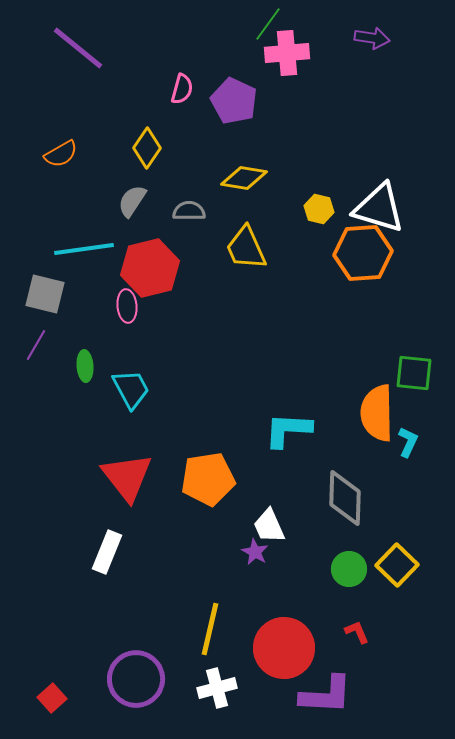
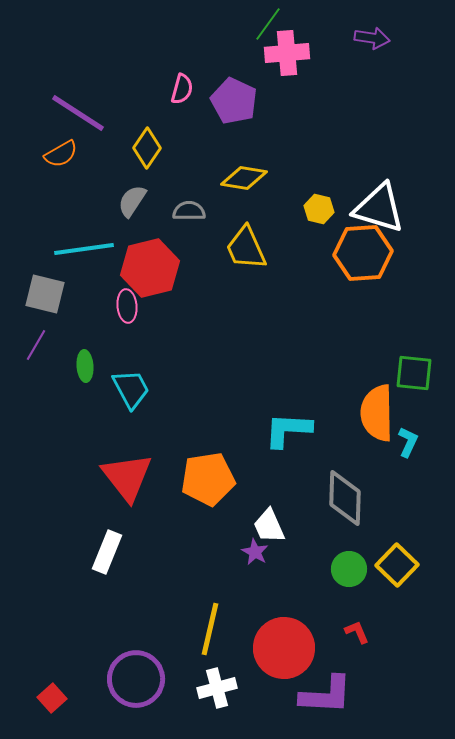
purple line at (78, 48): moved 65 px down; rotated 6 degrees counterclockwise
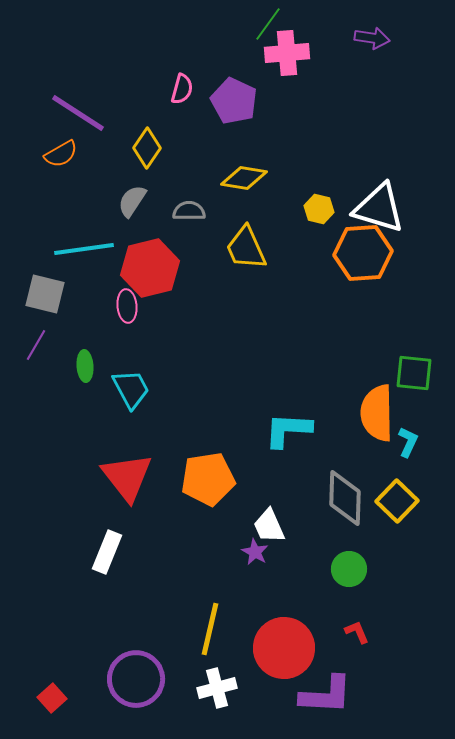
yellow square at (397, 565): moved 64 px up
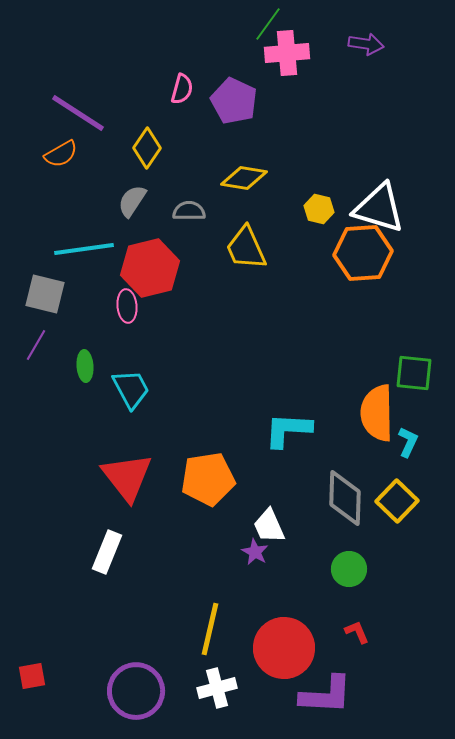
purple arrow at (372, 38): moved 6 px left, 6 px down
purple circle at (136, 679): moved 12 px down
red square at (52, 698): moved 20 px left, 22 px up; rotated 32 degrees clockwise
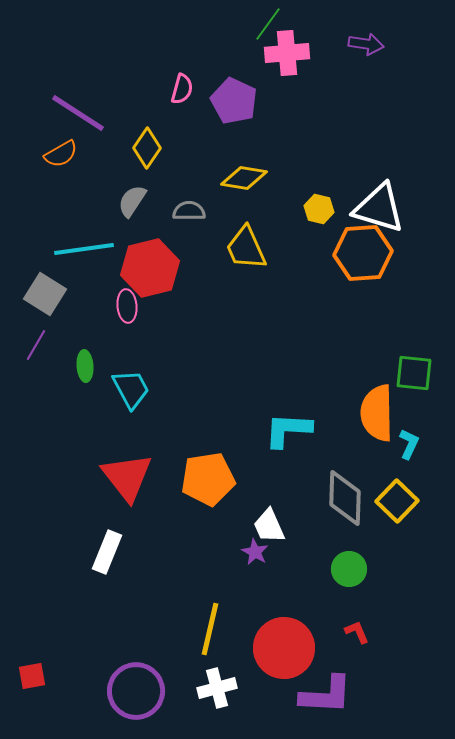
gray square at (45, 294): rotated 18 degrees clockwise
cyan L-shape at (408, 442): moved 1 px right, 2 px down
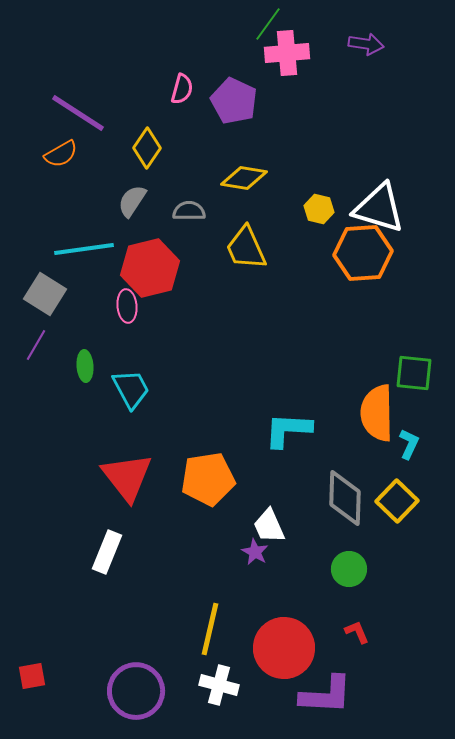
white cross at (217, 688): moved 2 px right, 3 px up; rotated 30 degrees clockwise
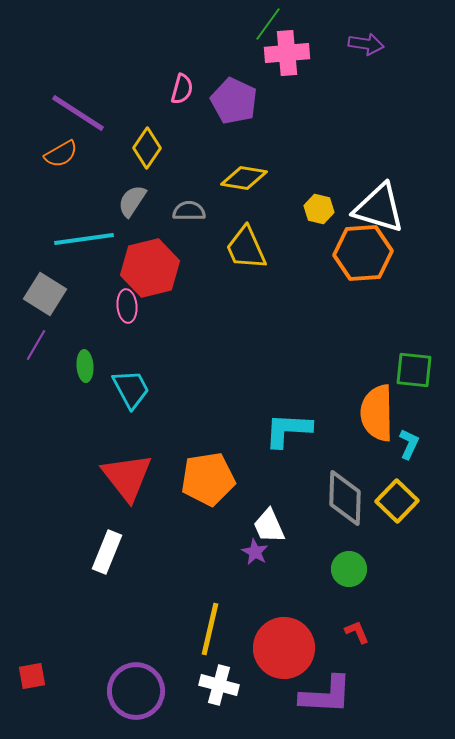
cyan line at (84, 249): moved 10 px up
green square at (414, 373): moved 3 px up
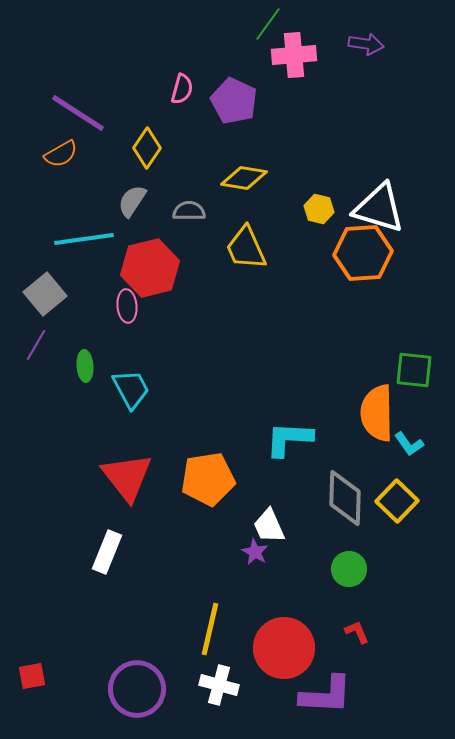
pink cross at (287, 53): moved 7 px right, 2 px down
gray square at (45, 294): rotated 18 degrees clockwise
cyan L-shape at (288, 430): moved 1 px right, 9 px down
cyan L-shape at (409, 444): rotated 120 degrees clockwise
purple circle at (136, 691): moved 1 px right, 2 px up
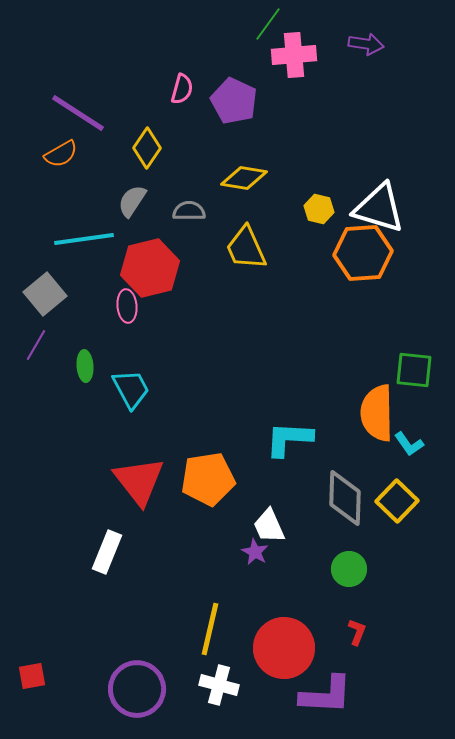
red triangle at (127, 477): moved 12 px right, 4 px down
red L-shape at (357, 632): rotated 44 degrees clockwise
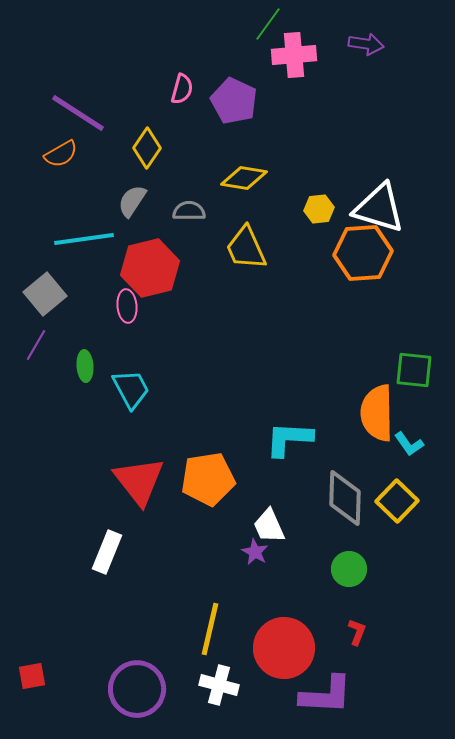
yellow hexagon at (319, 209): rotated 20 degrees counterclockwise
